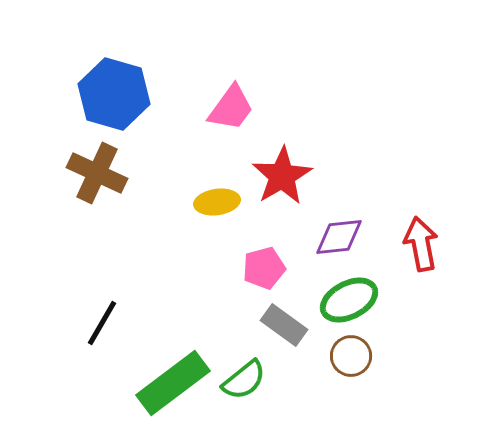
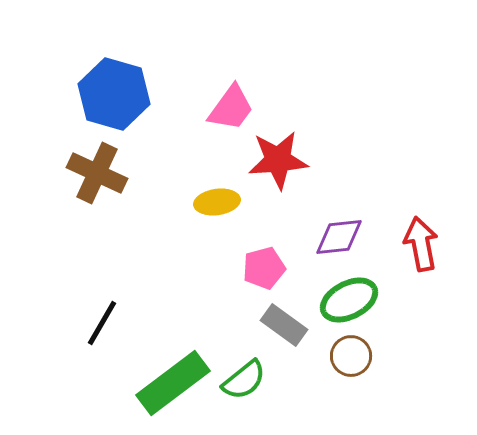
red star: moved 4 px left, 16 px up; rotated 26 degrees clockwise
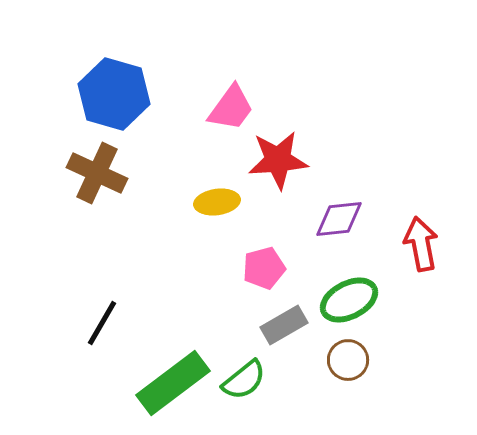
purple diamond: moved 18 px up
gray rectangle: rotated 66 degrees counterclockwise
brown circle: moved 3 px left, 4 px down
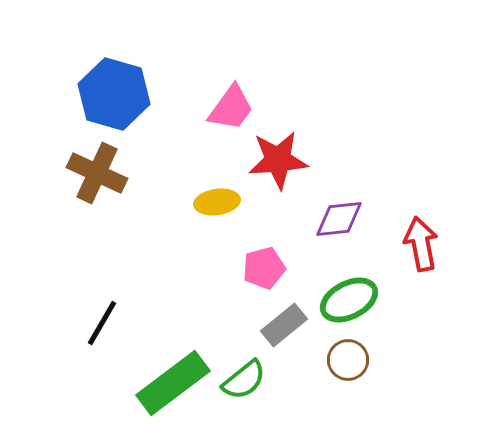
gray rectangle: rotated 9 degrees counterclockwise
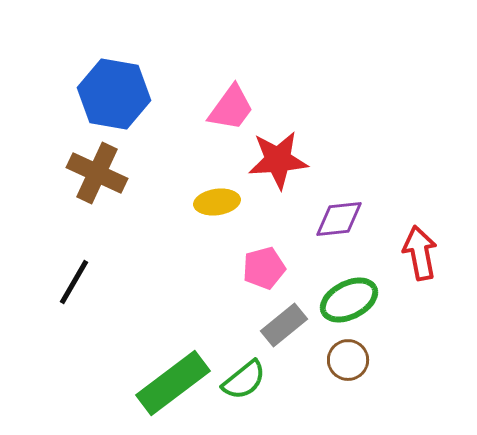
blue hexagon: rotated 6 degrees counterclockwise
red arrow: moved 1 px left, 9 px down
black line: moved 28 px left, 41 px up
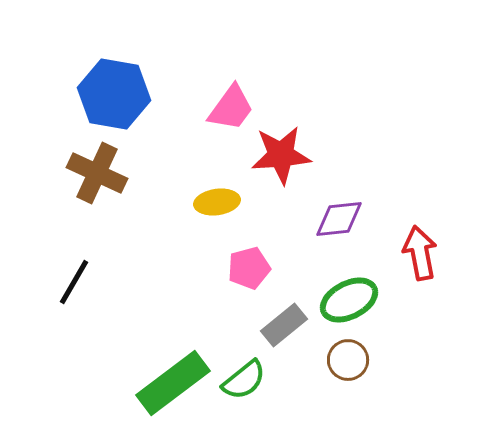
red star: moved 3 px right, 5 px up
pink pentagon: moved 15 px left
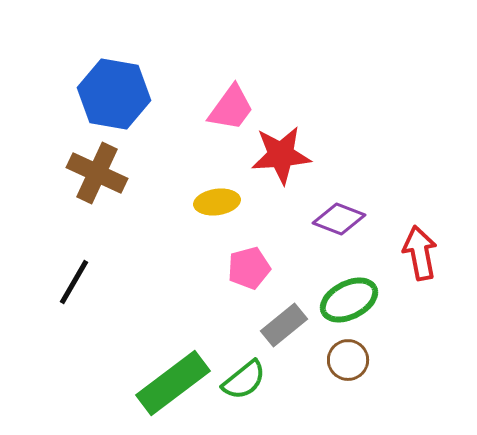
purple diamond: rotated 27 degrees clockwise
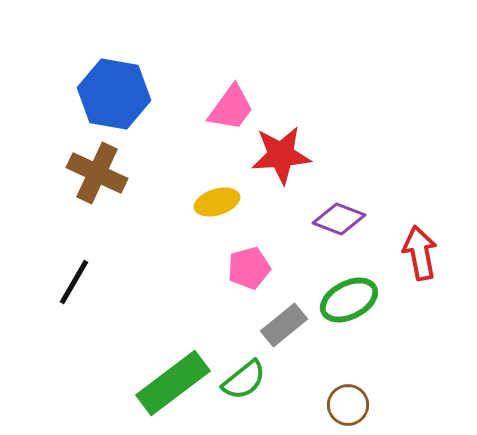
yellow ellipse: rotated 9 degrees counterclockwise
brown circle: moved 45 px down
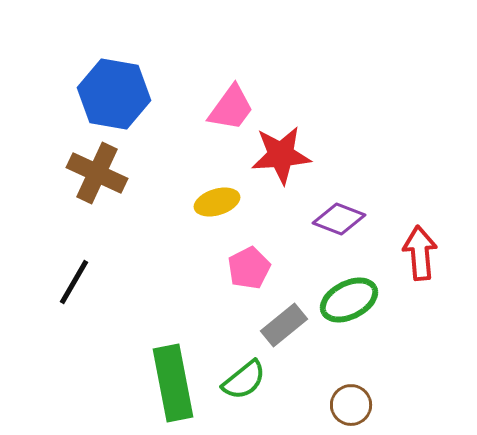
red arrow: rotated 6 degrees clockwise
pink pentagon: rotated 12 degrees counterclockwise
green rectangle: rotated 64 degrees counterclockwise
brown circle: moved 3 px right
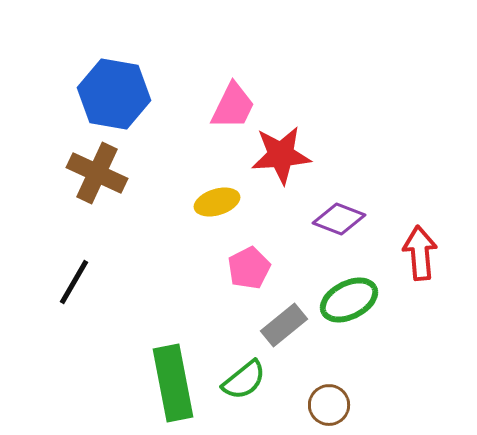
pink trapezoid: moved 2 px right, 2 px up; rotated 10 degrees counterclockwise
brown circle: moved 22 px left
